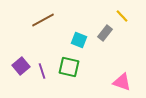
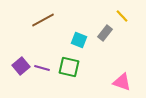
purple line: moved 3 px up; rotated 56 degrees counterclockwise
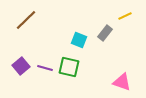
yellow line: moved 3 px right; rotated 72 degrees counterclockwise
brown line: moved 17 px left; rotated 15 degrees counterclockwise
purple line: moved 3 px right
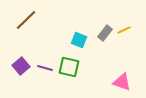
yellow line: moved 1 px left, 14 px down
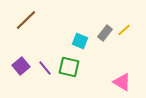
yellow line: rotated 16 degrees counterclockwise
cyan square: moved 1 px right, 1 px down
purple line: rotated 35 degrees clockwise
pink triangle: rotated 12 degrees clockwise
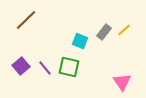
gray rectangle: moved 1 px left, 1 px up
pink triangle: rotated 24 degrees clockwise
